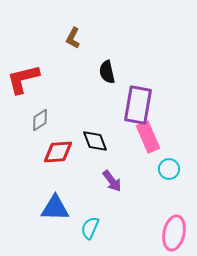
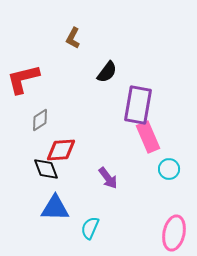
black semicircle: rotated 130 degrees counterclockwise
black diamond: moved 49 px left, 28 px down
red diamond: moved 3 px right, 2 px up
purple arrow: moved 4 px left, 3 px up
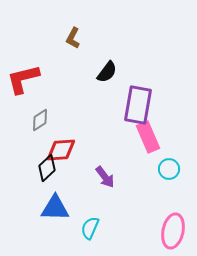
black diamond: moved 1 px right, 1 px up; rotated 68 degrees clockwise
purple arrow: moved 3 px left, 1 px up
pink ellipse: moved 1 px left, 2 px up
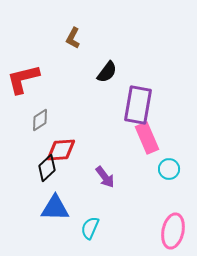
pink rectangle: moved 1 px left, 1 px down
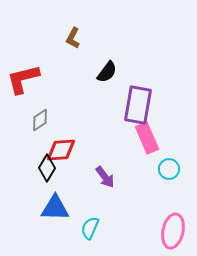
black diamond: rotated 16 degrees counterclockwise
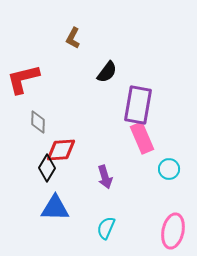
gray diamond: moved 2 px left, 2 px down; rotated 55 degrees counterclockwise
pink rectangle: moved 5 px left
purple arrow: rotated 20 degrees clockwise
cyan semicircle: moved 16 px right
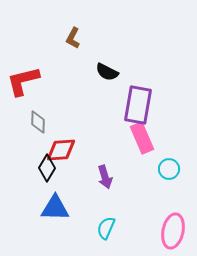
black semicircle: rotated 80 degrees clockwise
red L-shape: moved 2 px down
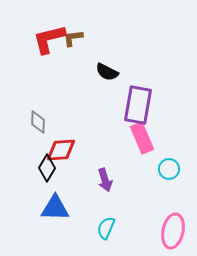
brown L-shape: rotated 55 degrees clockwise
red L-shape: moved 26 px right, 42 px up
purple arrow: moved 3 px down
